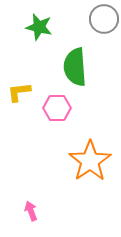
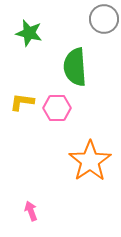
green star: moved 10 px left, 6 px down
yellow L-shape: moved 3 px right, 10 px down; rotated 15 degrees clockwise
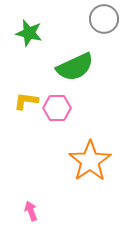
green semicircle: rotated 111 degrees counterclockwise
yellow L-shape: moved 4 px right, 1 px up
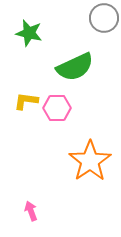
gray circle: moved 1 px up
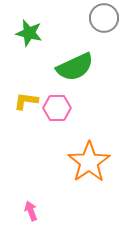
orange star: moved 1 px left, 1 px down
